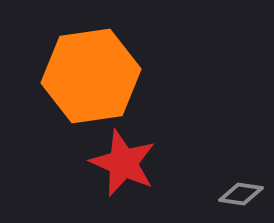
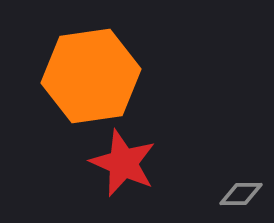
gray diamond: rotated 9 degrees counterclockwise
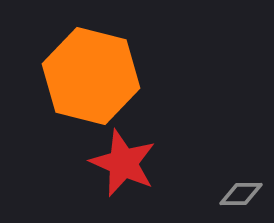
orange hexagon: rotated 22 degrees clockwise
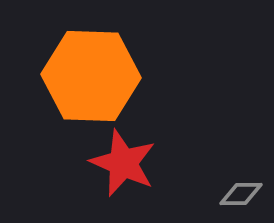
orange hexagon: rotated 12 degrees counterclockwise
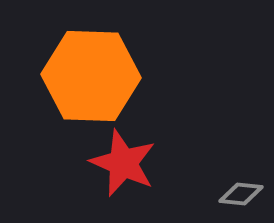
gray diamond: rotated 6 degrees clockwise
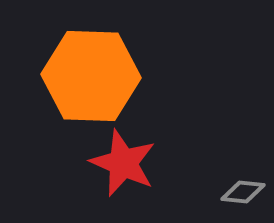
gray diamond: moved 2 px right, 2 px up
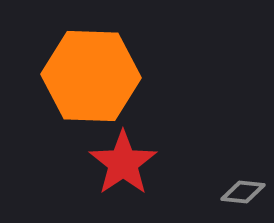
red star: rotated 14 degrees clockwise
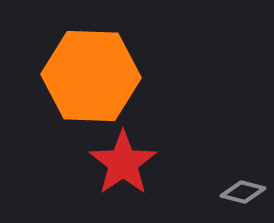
gray diamond: rotated 9 degrees clockwise
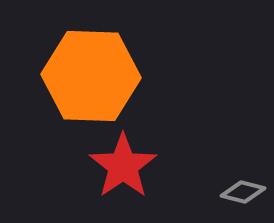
red star: moved 3 px down
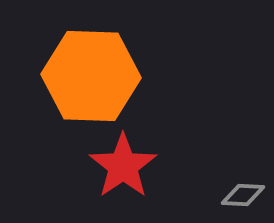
gray diamond: moved 3 px down; rotated 12 degrees counterclockwise
